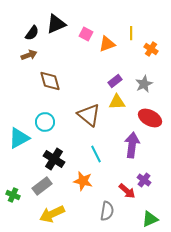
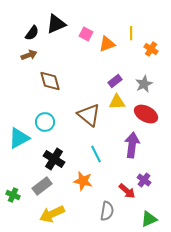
red ellipse: moved 4 px left, 4 px up
green triangle: moved 1 px left
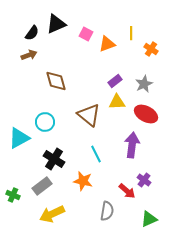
brown diamond: moved 6 px right
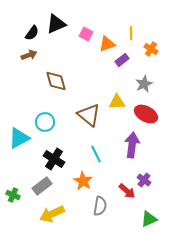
purple rectangle: moved 7 px right, 21 px up
orange star: rotated 18 degrees clockwise
gray semicircle: moved 7 px left, 5 px up
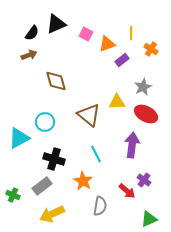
gray star: moved 1 px left, 3 px down
black cross: rotated 15 degrees counterclockwise
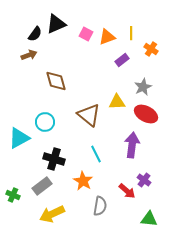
black semicircle: moved 3 px right, 1 px down
orange triangle: moved 7 px up
green triangle: rotated 30 degrees clockwise
